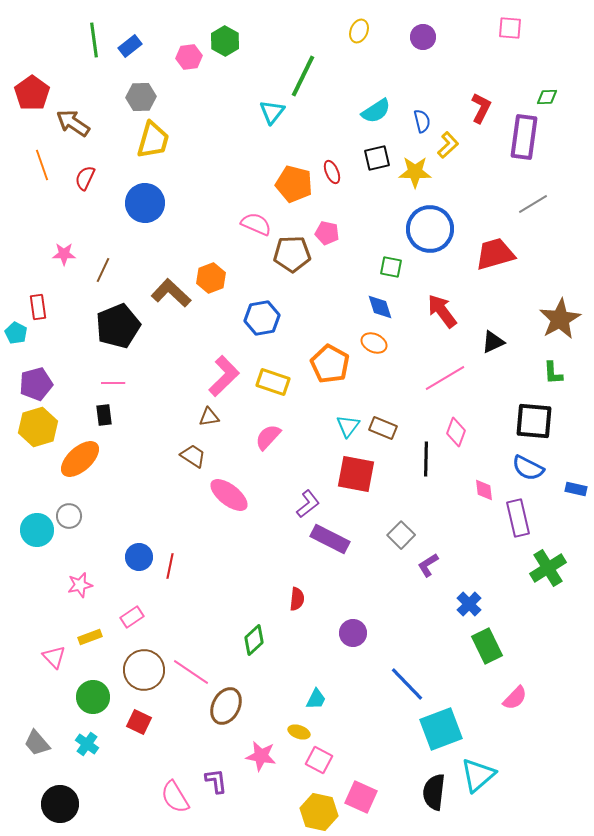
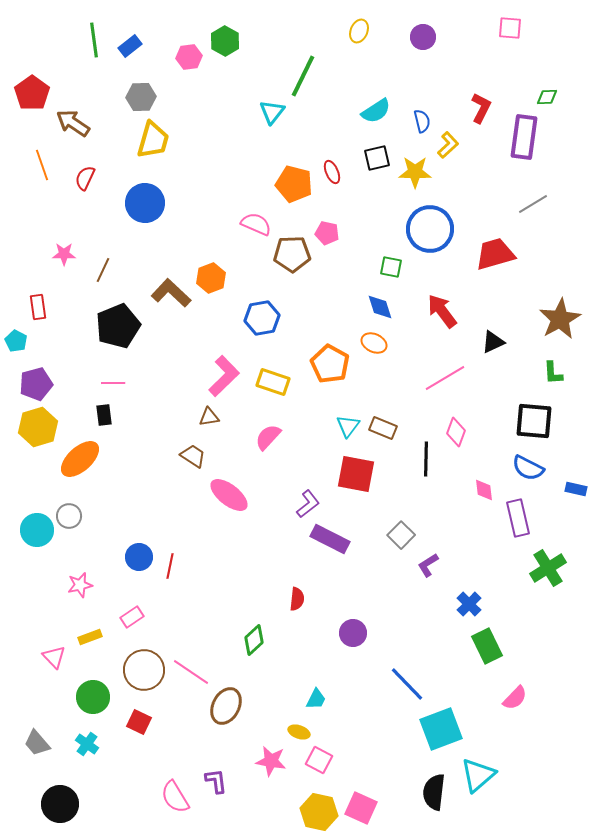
cyan pentagon at (16, 333): moved 8 px down
pink star at (261, 756): moved 10 px right, 5 px down
pink square at (361, 797): moved 11 px down
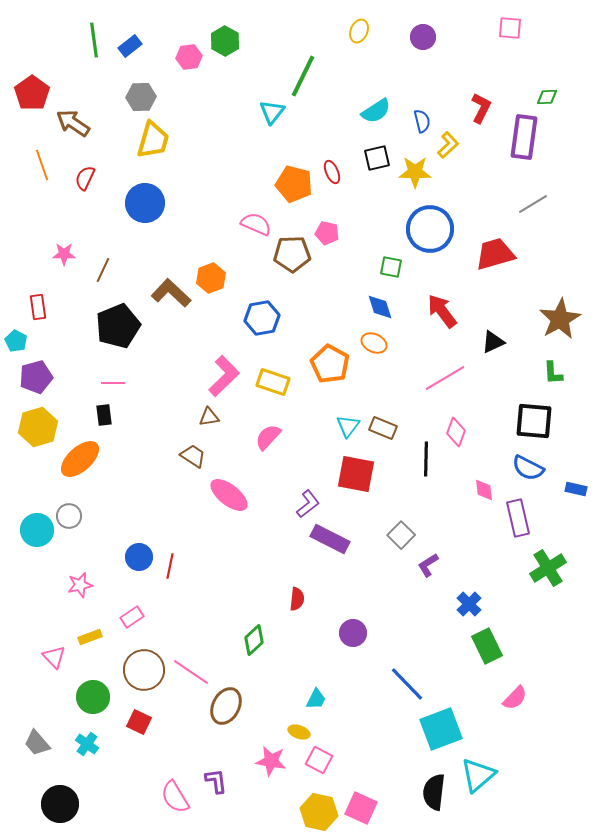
purple pentagon at (36, 384): moved 7 px up
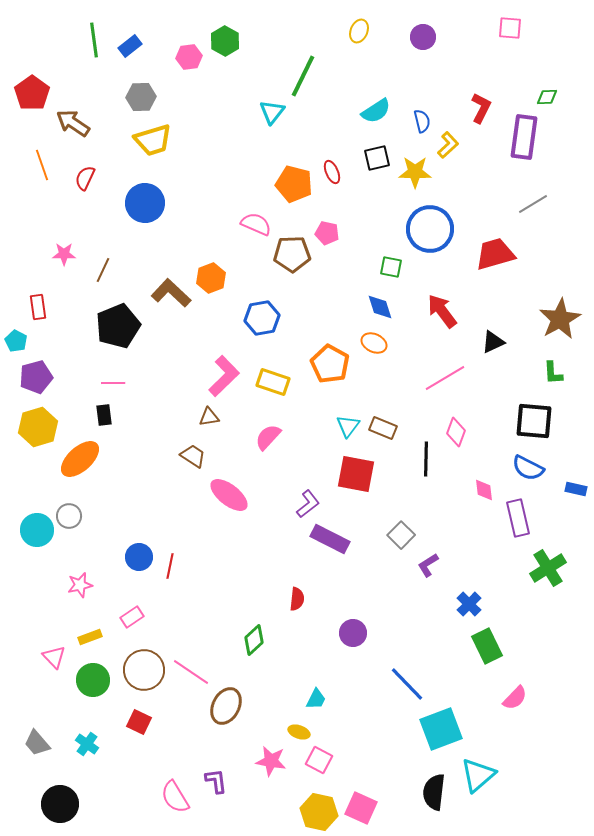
yellow trapezoid at (153, 140): rotated 57 degrees clockwise
green circle at (93, 697): moved 17 px up
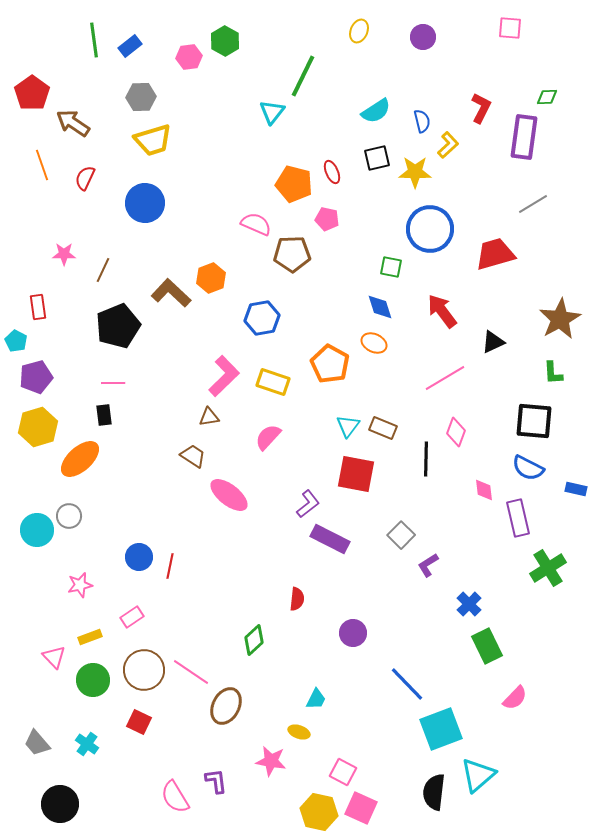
pink pentagon at (327, 233): moved 14 px up
pink square at (319, 760): moved 24 px right, 12 px down
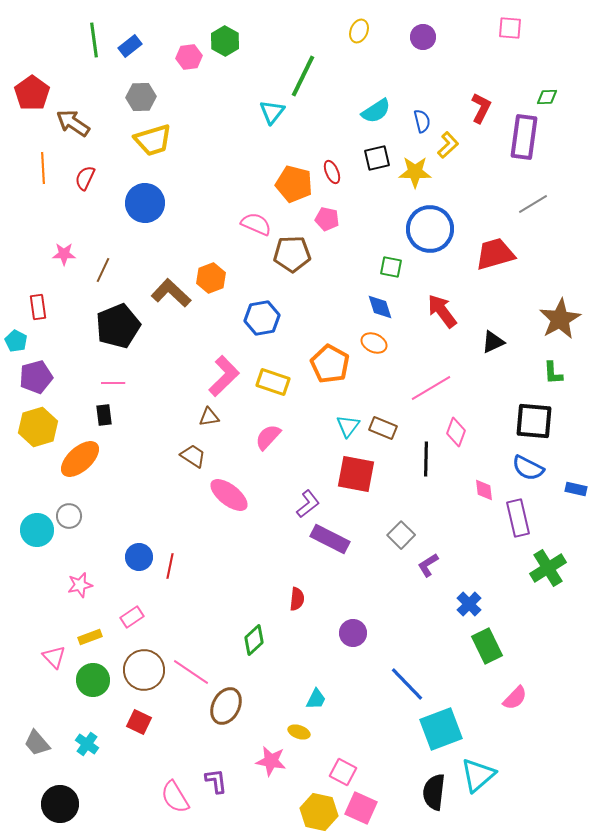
orange line at (42, 165): moved 1 px right, 3 px down; rotated 16 degrees clockwise
pink line at (445, 378): moved 14 px left, 10 px down
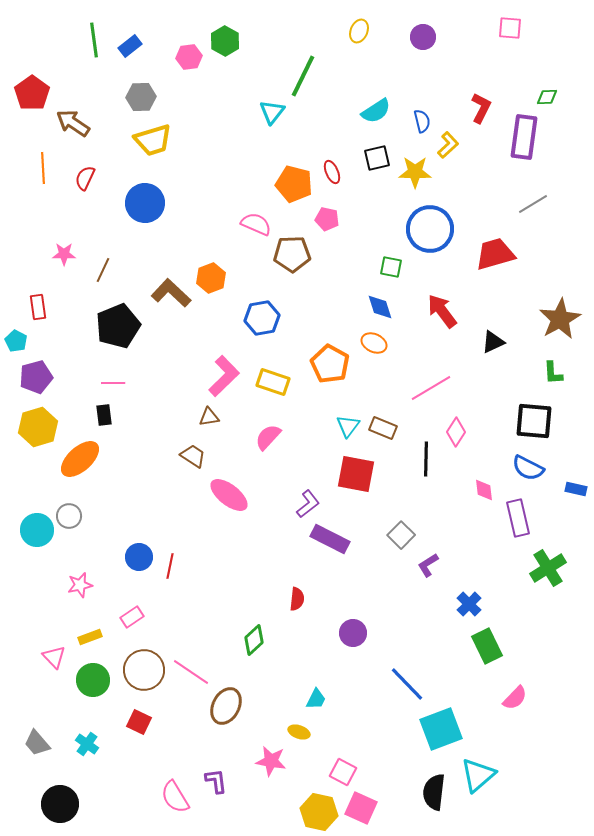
pink diamond at (456, 432): rotated 12 degrees clockwise
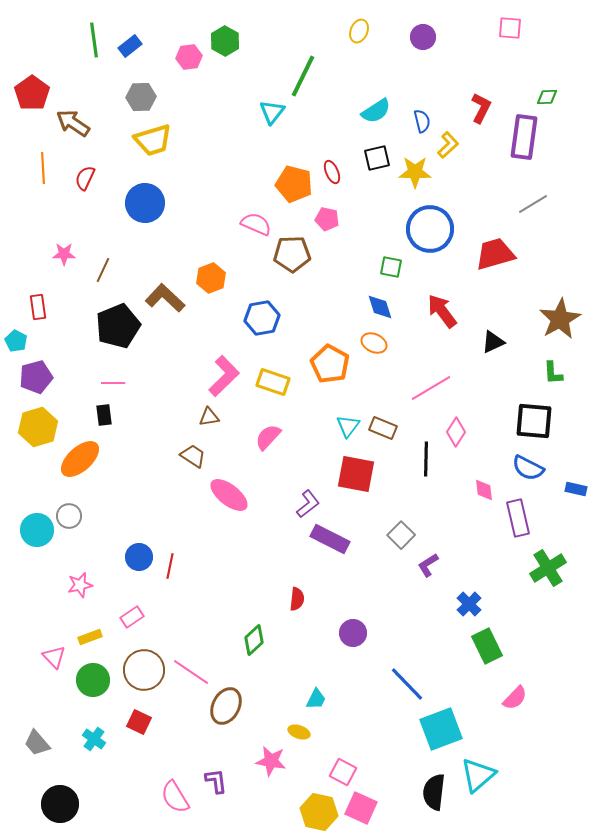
brown L-shape at (171, 293): moved 6 px left, 5 px down
cyan cross at (87, 744): moved 7 px right, 5 px up
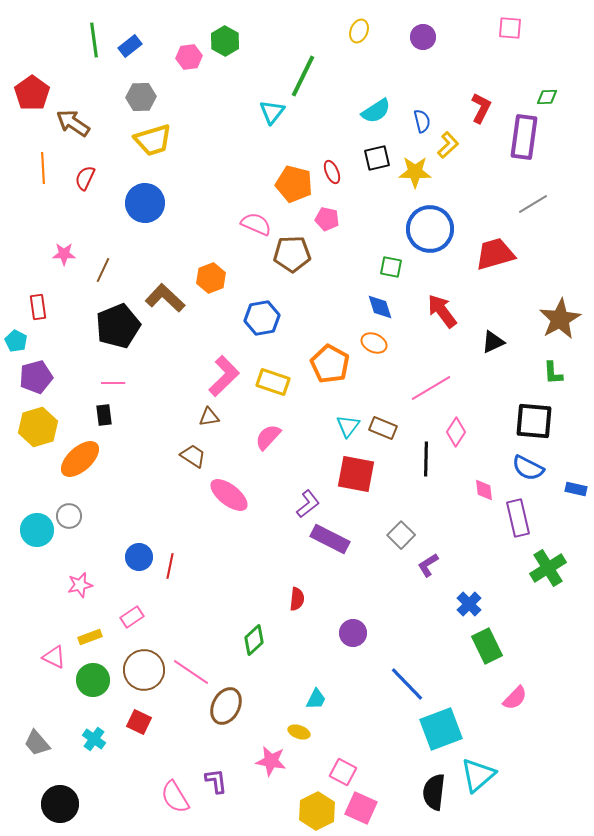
pink triangle at (54, 657): rotated 20 degrees counterclockwise
yellow hexagon at (319, 812): moved 2 px left, 1 px up; rotated 21 degrees clockwise
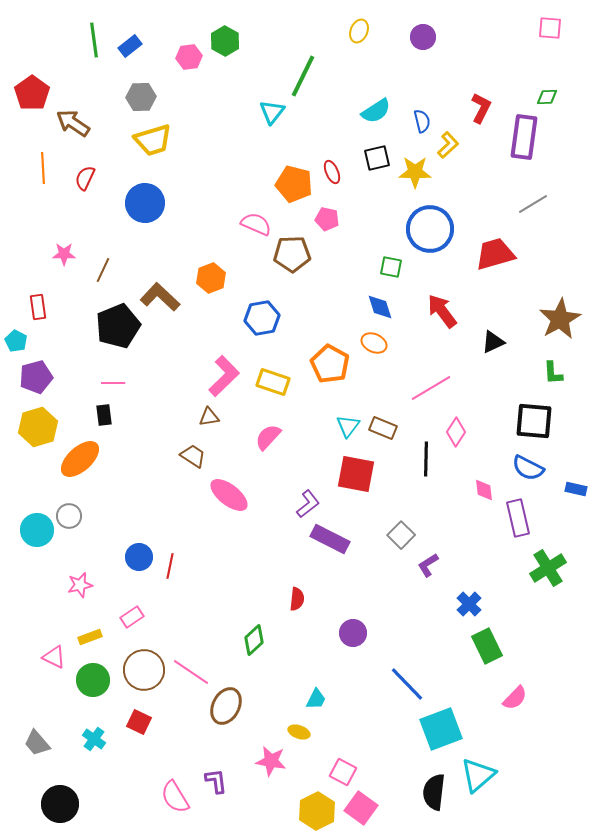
pink square at (510, 28): moved 40 px right
brown L-shape at (165, 298): moved 5 px left, 1 px up
pink square at (361, 808): rotated 12 degrees clockwise
